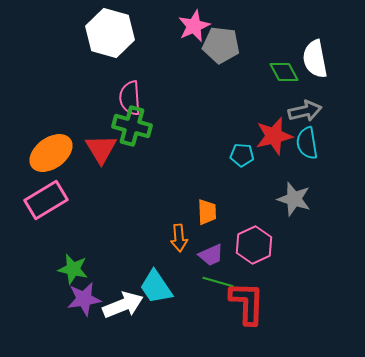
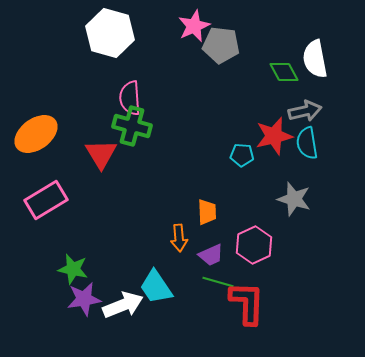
red triangle: moved 5 px down
orange ellipse: moved 15 px left, 19 px up
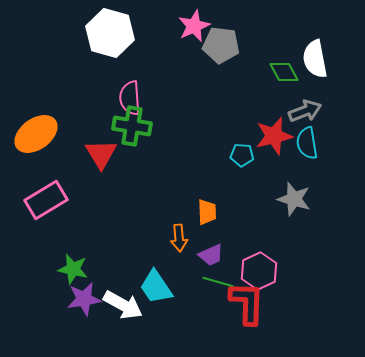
gray arrow: rotated 8 degrees counterclockwise
green cross: rotated 6 degrees counterclockwise
pink hexagon: moved 5 px right, 26 px down
white arrow: rotated 51 degrees clockwise
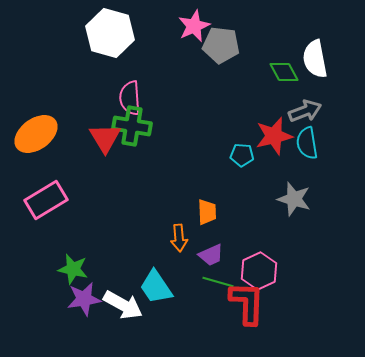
red triangle: moved 4 px right, 16 px up
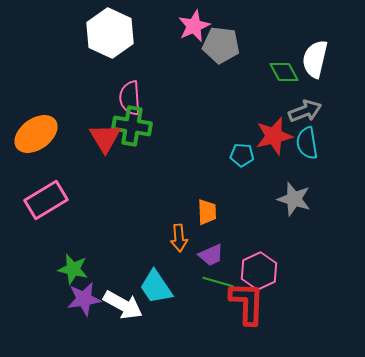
white hexagon: rotated 9 degrees clockwise
white semicircle: rotated 24 degrees clockwise
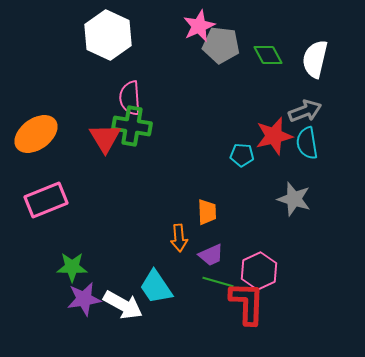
pink star: moved 5 px right
white hexagon: moved 2 px left, 2 px down
green diamond: moved 16 px left, 17 px up
pink rectangle: rotated 9 degrees clockwise
green star: moved 1 px left, 2 px up; rotated 12 degrees counterclockwise
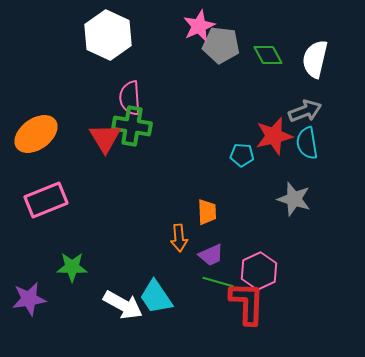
cyan trapezoid: moved 10 px down
purple star: moved 55 px left
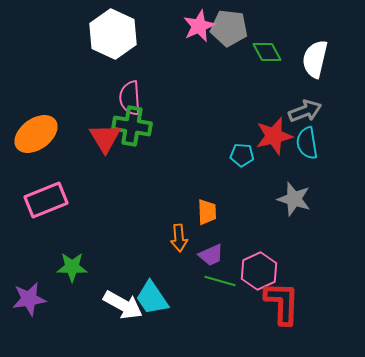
white hexagon: moved 5 px right, 1 px up
gray pentagon: moved 8 px right, 17 px up
green diamond: moved 1 px left, 3 px up
green line: moved 2 px right, 1 px up
cyan trapezoid: moved 4 px left, 1 px down
red L-shape: moved 35 px right
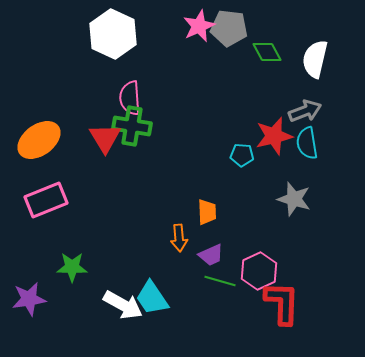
orange ellipse: moved 3 px right, 6 px down
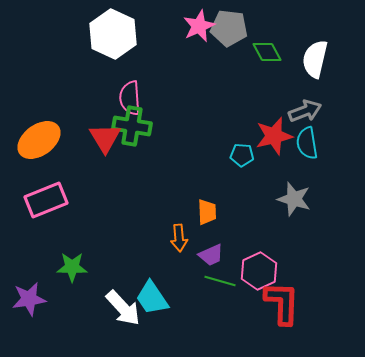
white arrow: moved 3 px down; rotated 18 degrees clockwise
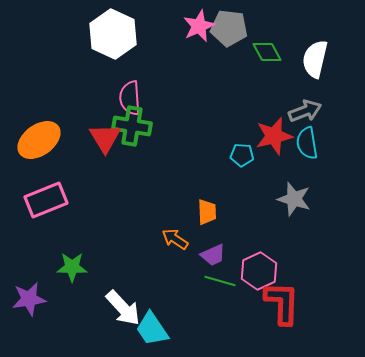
orange arrow: moved 4 px left, 1 px down; rotated 128 degrees clockwise
purple trapezoid: moved 2 px right
cyan trapezoid: moved 31 px down
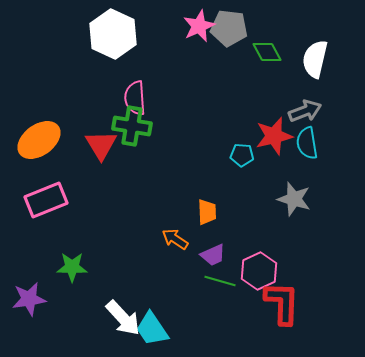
pink semicircle: moved 5 px right
red triangle: moved 4 px left, 7 px down
white arrow: moved 10 px down
